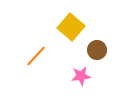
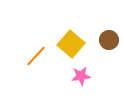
yellow square: moved 17 px down
brown circle: moved 12 px right, 10 px up
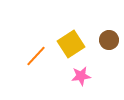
yellow square: rotated 16 degrees clockwise
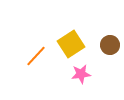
brown circle: moved 1 px right, 5 px down
pink star: moved 2 px up
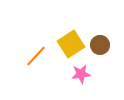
brown circle: moved 10 px left
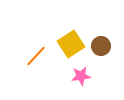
brown circle: moved 1 px right, 1 px down
pink star: moved 2 px down
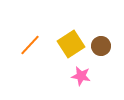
orange line: moved 6 px left, 11 px up
pink star: rotated 18 degrees clockwise
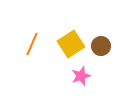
orange line: moved 2 px right, 1 px up; rotated 20 degrees counterclockwise
pink star: rotated 30 degrees counterclockwise
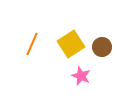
brown circle: moved 1 px right, 1 px down
pink star: rotated 30 degrees counterclockwise
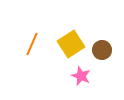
brown circle: moved 3 px down
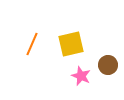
yellow square: rotated 20 degrees clockwise
brown circle: moved 6 px right, 15 px down
